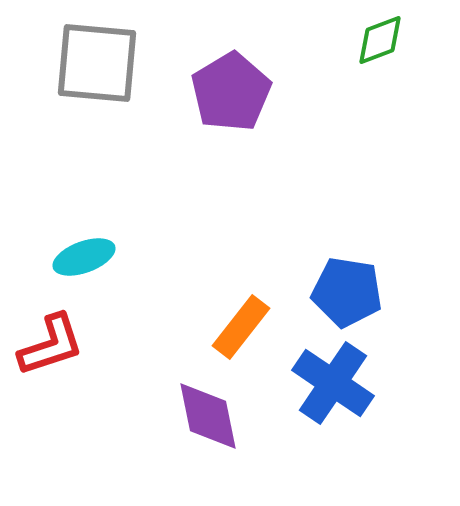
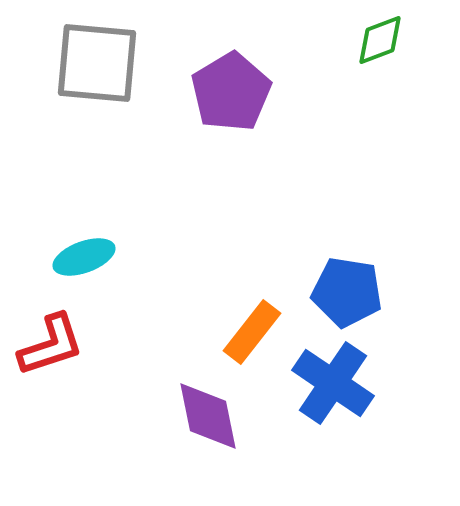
orange rectangle: moved 11 px right, 5 px down
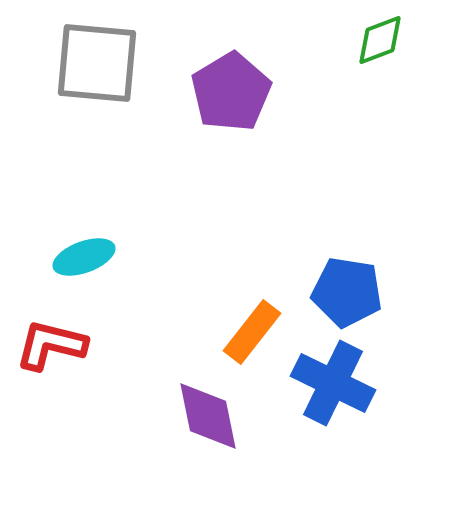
red L-shape: rotated 148 degrees counterclockwise
blue cross: rotated 8 degrees counterclockwise
